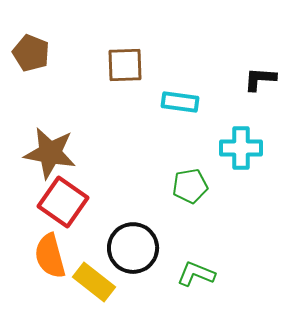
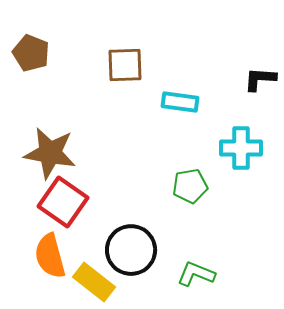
black circle: moved 2 px left, 2 px down
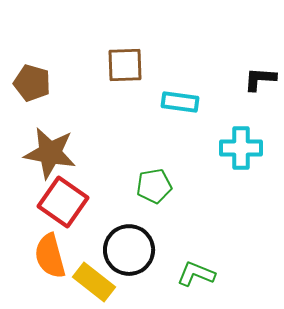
brown pentagon: moved 1 px right, 30 px down; rotated 6 degrees counterclockwise
green pentagon: moved 36 px left
black circle: moved 2 px left
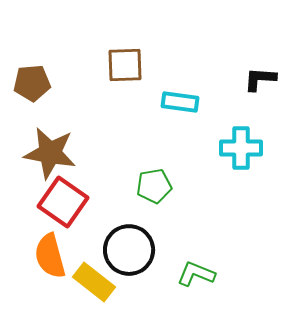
brown pentagon: rotated 21 degrees counterclockwise
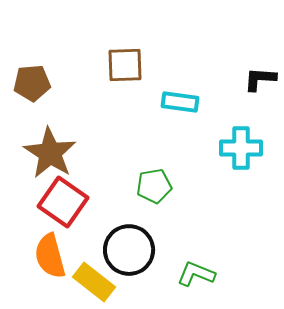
brown star: rotated 22 degrees clockwise
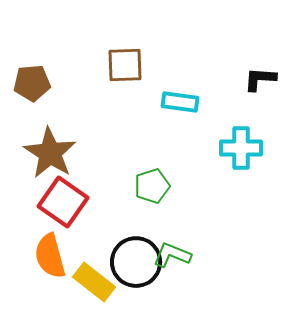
green pentagon: moved 2 px left; rotated 8 degrees counterclockwise
black circle: moved 7 px right, 12 px down
green L-shape: moved 24 px left, 19 px up
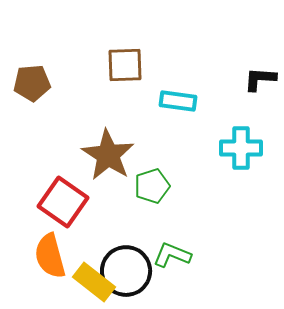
cyan rectangle: moved 2 px left, 1 px up
brown star: moved 58 px right, 2 px down
black circle: moved 10 px left, 9 px down
